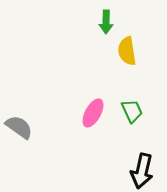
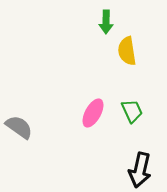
black arrow: moved 2 px left, 1 px up
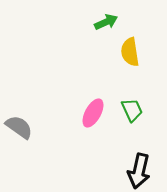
green arrow: rotated 115 degrees counterclockwise
yellow semicircle: moved 3 px right, 1 px down
green trapezoid: moved 1 px up
black arrow: moved 1 px left, 1 px down
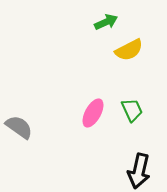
yellow semicircle: moved 1 px left, 2 px up; rotated 108 degrees counterclockwise
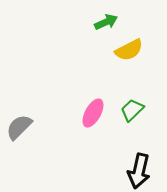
green trapezoid: rotated 110 degrees counterclockwise
gray semicircle: rotated 80 degrees counterclockwise
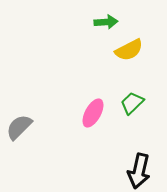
green arrow: rotated 20 degrees clockwise
green trapezoid: moved 7 px up
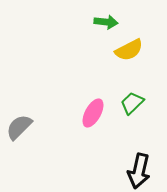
green arrow: rotated 10 degrees clockwise
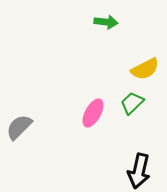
yellow semicircle: moved 16 px right, 19 px down
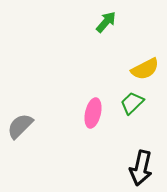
green arrow: rotated 55 degrees counterclockwise
pink ellipse: rotated 16 degrees counterclockwise
gray semicircle: moved 1 px right, 1 px up
black arrow: moved 2 px right, 3 px up
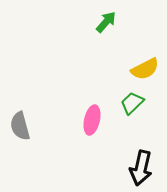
pink ellipse: moved 1 px left, 7 px down
gray semicircle: rotated 60 degrees counterclockwise
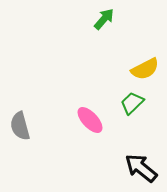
green arrow: moved 2 px left, 3 px up
pink ellipse: moved 2 px left; rotated 56 degrees counterclockwise
black arrow: rotated 116 degrees clockwise
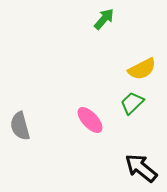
yellow semicircle: moved 3 px left
